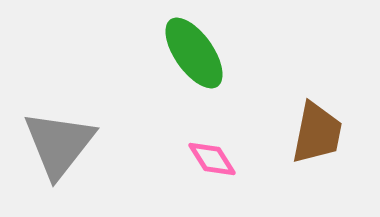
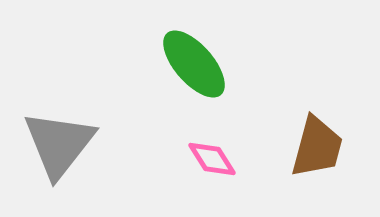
green ellipse: moved 11 px down; rotated 6 degrees counterclockwise
brown trapezoid: moved 14 px down; rotated 4 degrees clockwise
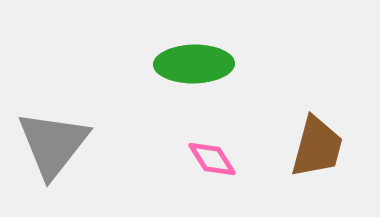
green ellipse: rotated 50 degrees counterclockwise
gray triangle: moved 6 px left
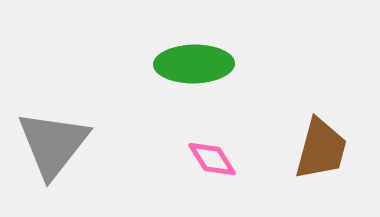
brown trapezoid: moved 4 px right, 2 px down
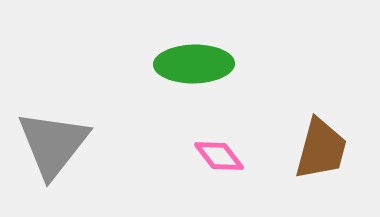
pink diamond: moved 7 px right, 3 px up; rotated 6 degrees counterclockwise
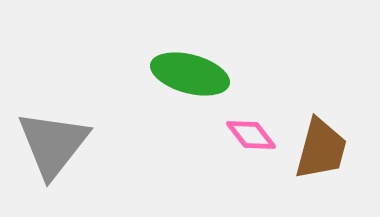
green ellipse: moved 4 px left, 10 px down; rotated 16 degrees clockwise
pink diamond: moved 32 px right, 21 px up
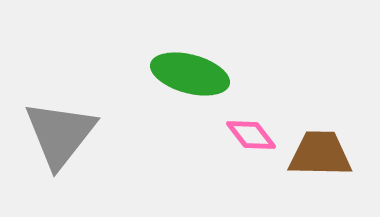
gray triangle: moved 7 px right, 10 px up
brown trapezoid: moved 1 px left, 5 px down; rotated 104 degrees counterclockwise
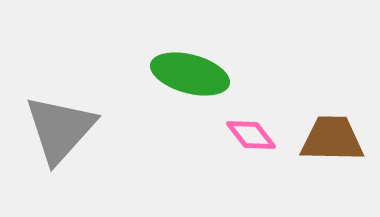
gray triangle: moved 5 px up; rotated 4 degrees clockwise
brown trapezoid: moved 12 px right, 15 px up
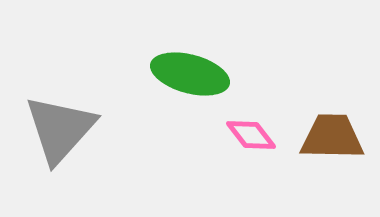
brown trapezoid: moved 2 px up
